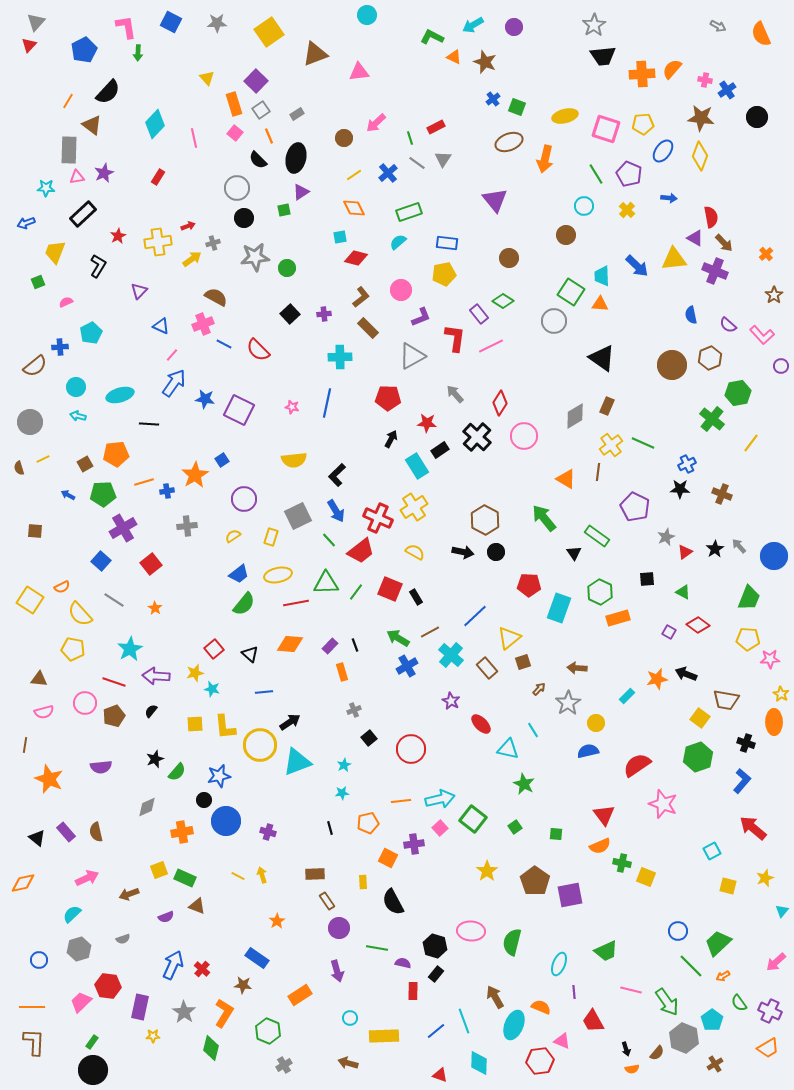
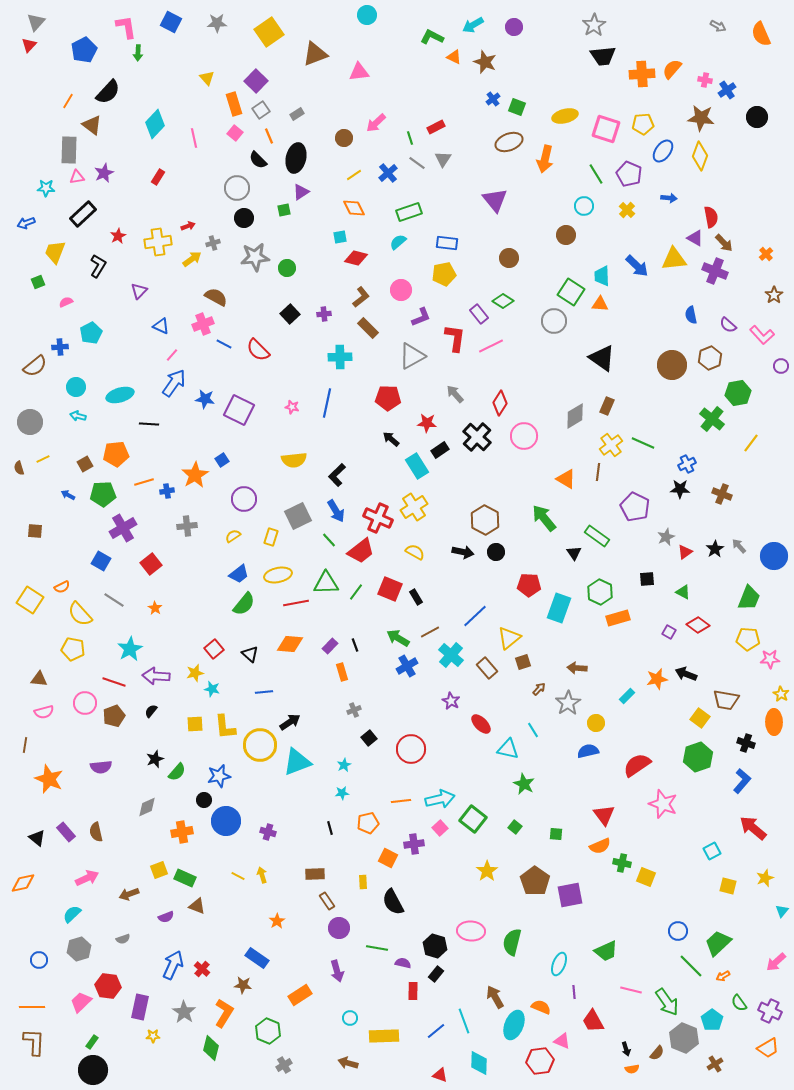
black arrow at (391, 439): rotated 78 degrees counterclockwise
blue square at (101, 561): rotated 12 degrees counterclockwise
green square at (515, 827): rotated 16 degrees counterclockwise
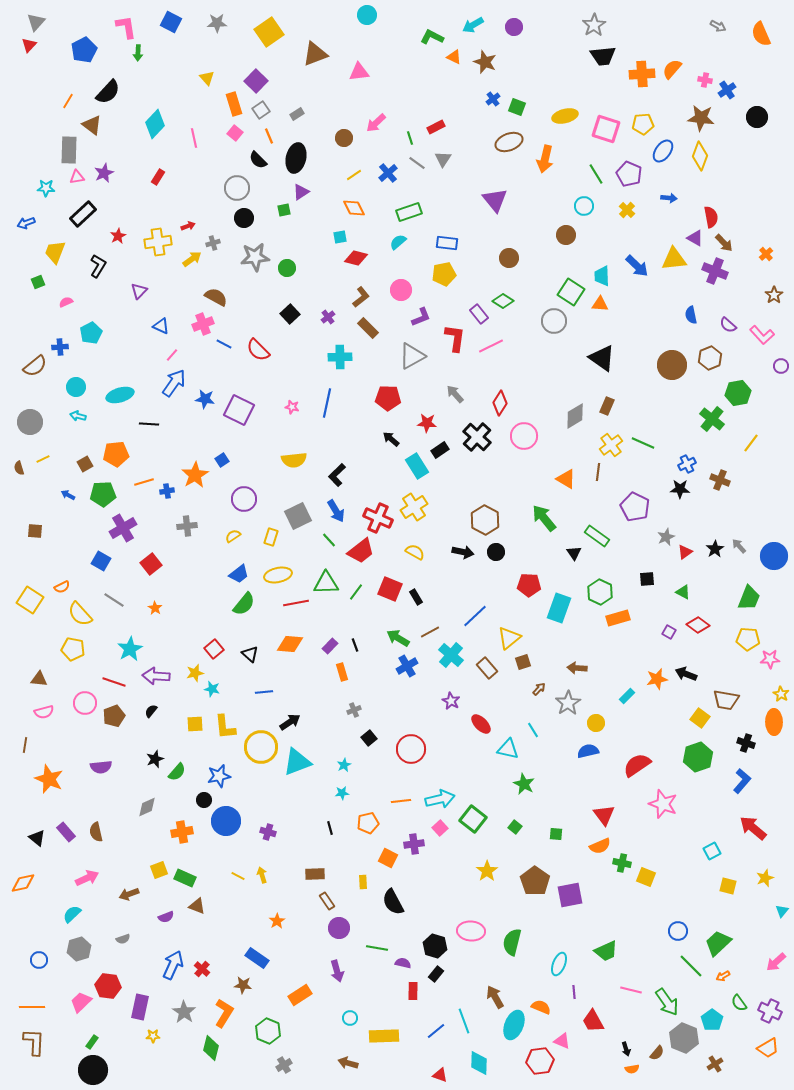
purple cross at (324, 314): moved 4 px right, 3 px down; rotated 32 degrees counterclockwise
brown cross at (722, 494): moved 2 px left, 14 px up
yellow circle at (260, 745): moved 1 px right, 2 px down
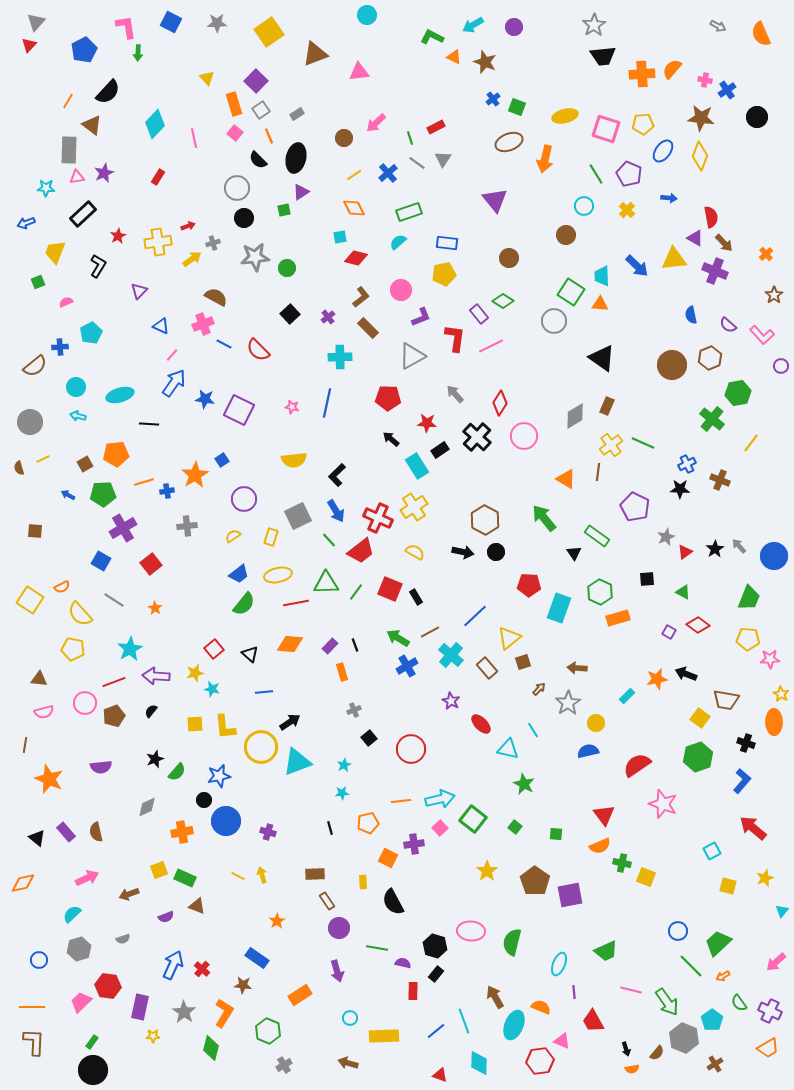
red line at (114, 682): rotated 40 degrees counterclockwise
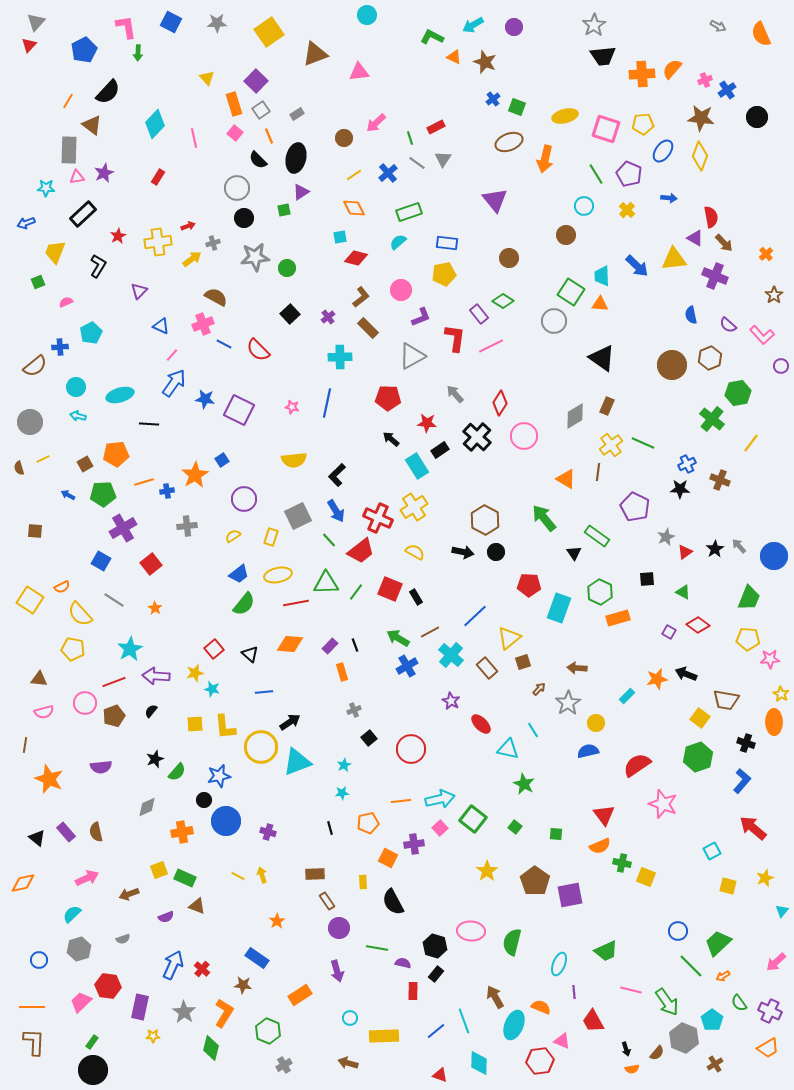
pink cross at (705, 80): rotated 32 degrees counterclockwise
purple cross at (715, 271): moved 5 px down
